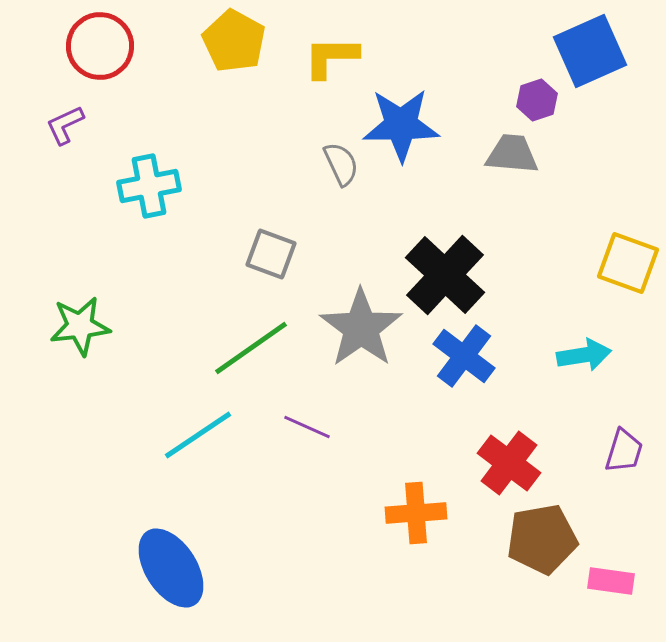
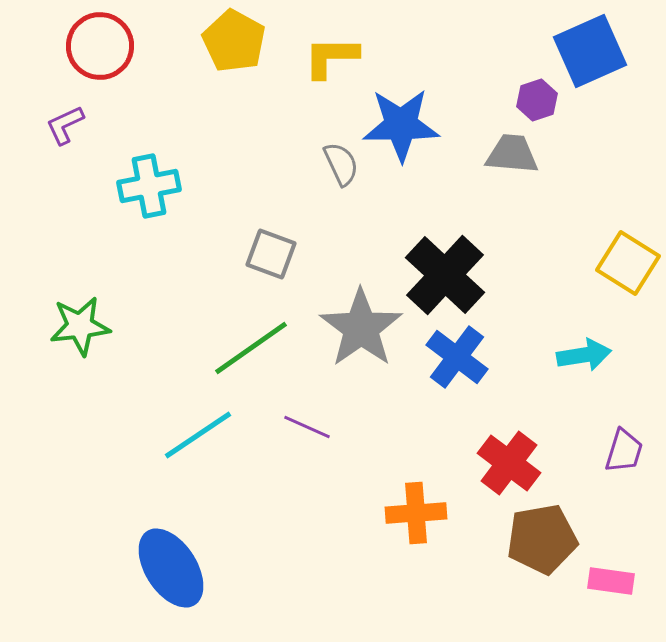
yellow square: rotated 12 degrees clockwise
blue cross: moved 7 px left, 1 px down
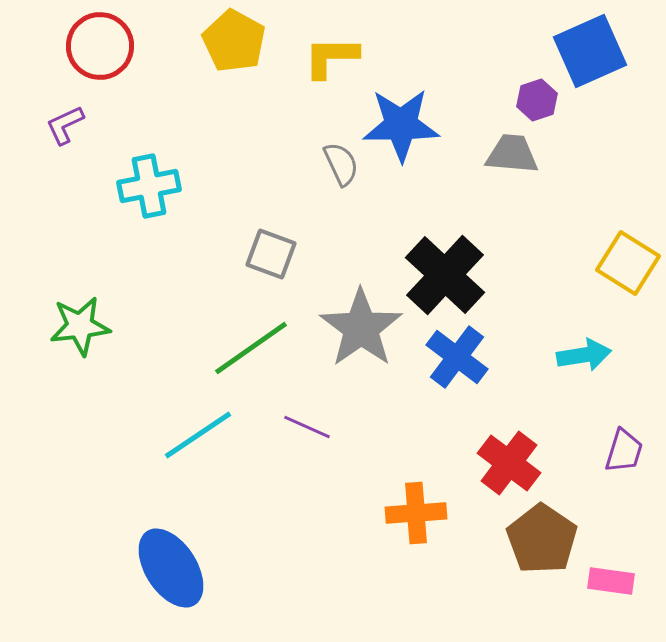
brown pentagon: rotated 28 degrees counterclockwise
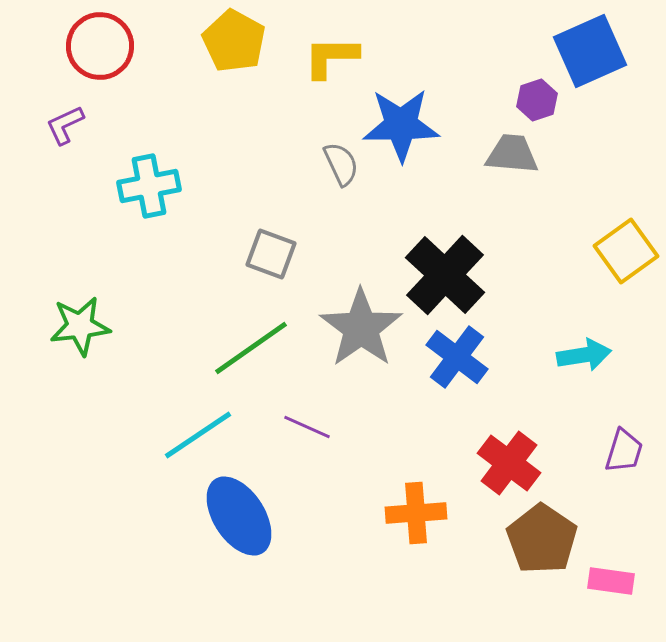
yellow square: moved 2 px left, 12 px up; rotated 22 degrees clockwise
blue ellipse: moved 68 px right, 52 px up
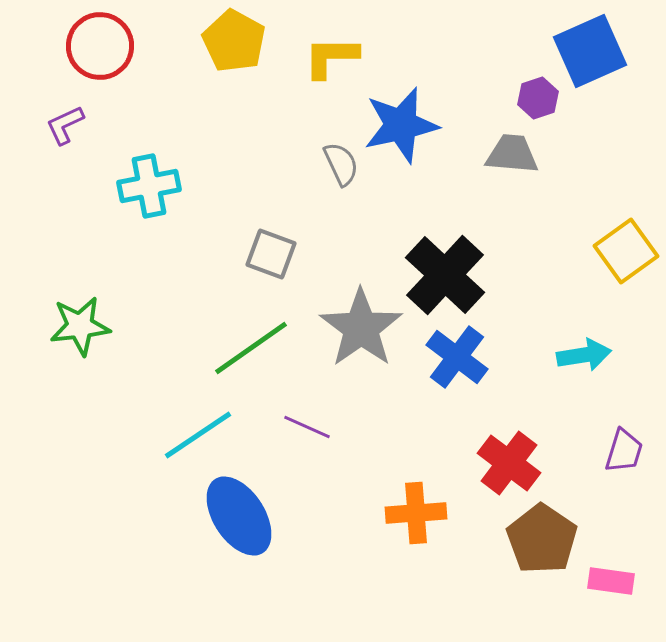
purple hexagon: moved 1 px right, 2 px up
blue star: rotated 12 degrees counterclockwise
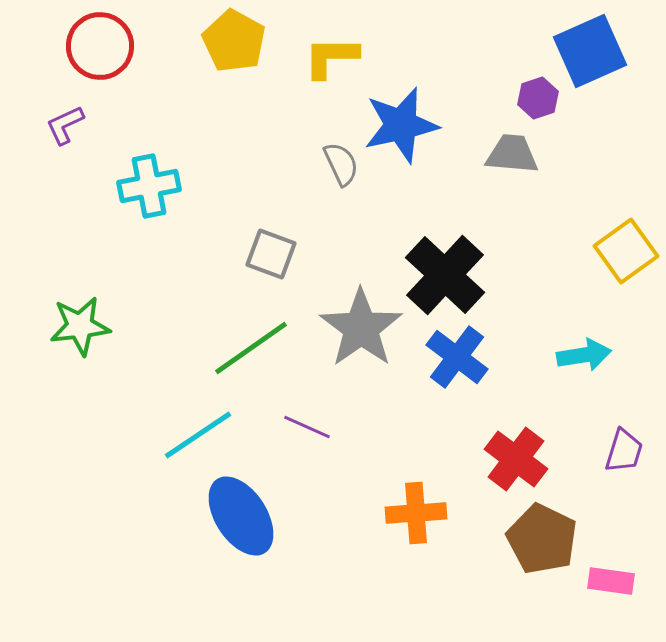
red cross: moved 7 px right, 4 px up
blue ellipse: moved 2 px right
brown pentagon: rotated 8 degrees counterclockwise
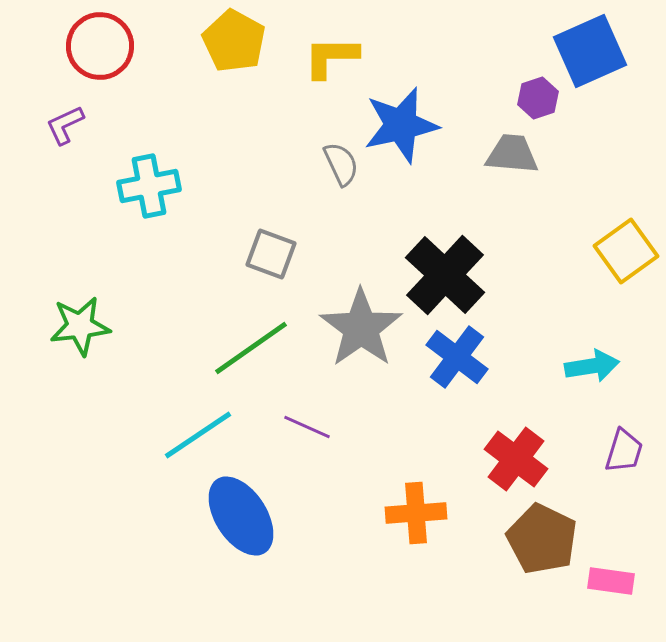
cyan arrow: moved 8 px right, 11 px down
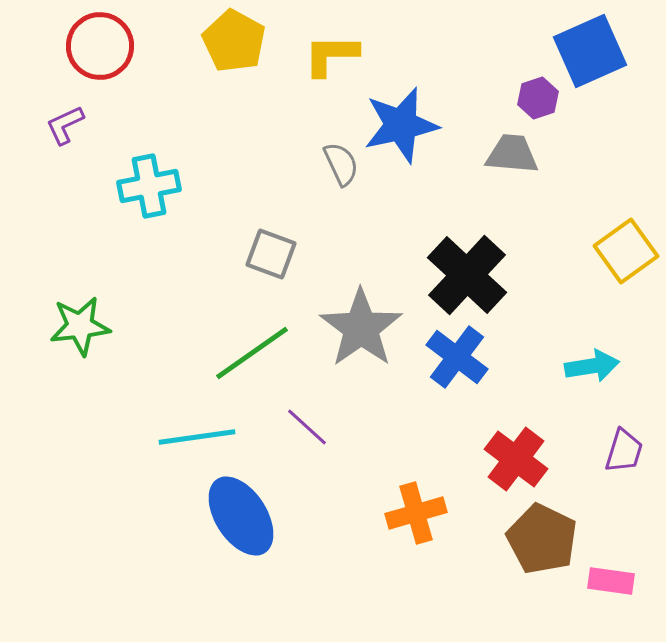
yellow L-shape: moved 2 px up
black cross: moved 22 px right
green line: moved 1 px right, 5 px down
purple line: rotated 18 degrees clockwise
cyan line: moved 1 px left, 2 px down; rotated 26 degrees clockwise
orange cross: rotated 12 degrees counterclockwise
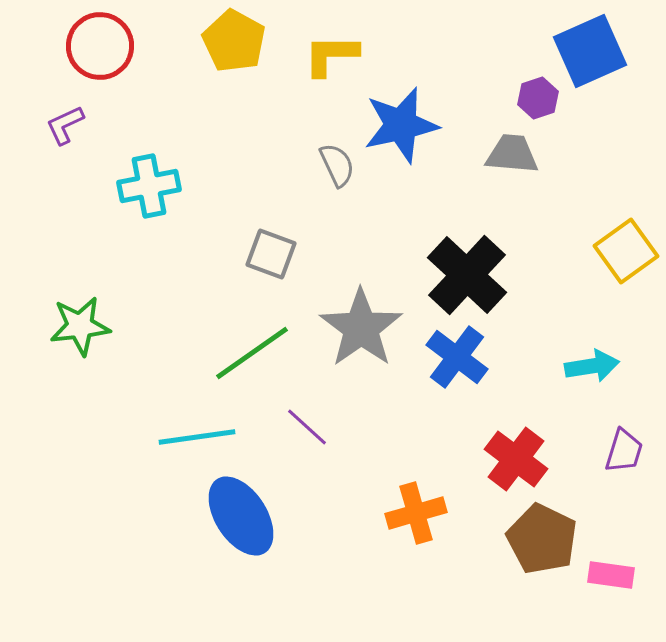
gray semicircle: moved 4 px left, 1 px down
pink rectangle: moved 6 px up
